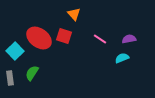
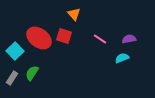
gray rectangle: moved 2 px right; rotated 40 degrees clockwise
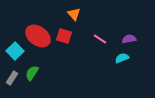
red ellipse: moved 1 px left, 2 px up
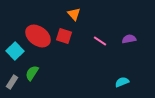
pink line: moved 2 px down
cyan semicircle: moved 24 px down
gray rectangle: moved 4 px down
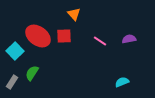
red square: rotated 21 degrees counterclockwise
